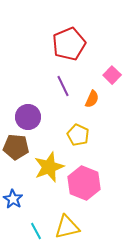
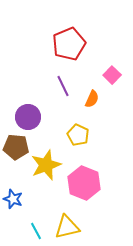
yellow star: moved 3 px left, 2 px up
blue star: rotated 12 degrees counterclockwise
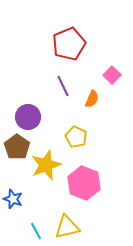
yellow pentagon: moved 2 px left, 2 px down
brown pentagon: moved 1 px right; rotated 30 degrees clockwise
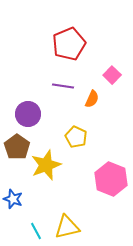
purple line: rotated 55 degrees counterclockwise
purple circle: moved 3 px up
pink hexagon: moved 27 px right, 4 px up
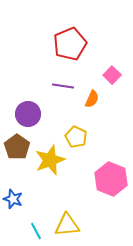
red pentagon: moved 1 px right
yellow star: moved 4 px right, 5 px up
yellow triangle: moved 2 px up; rotated 8 degrees clockwise
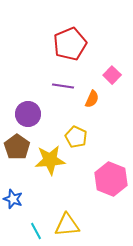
yellow star: rotated 16 degrees clockwise
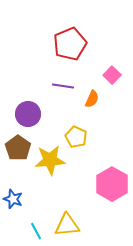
brown pentagon: moved 1 px right, 1 px down
pink hexagon: moved 1 px right, 5 px down; rotated 8 degrees clockwise
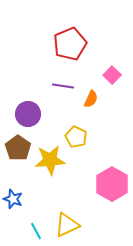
orange semicircle: moved 1 px left
yellow triangle: rotated 20 degrees counterclockwise
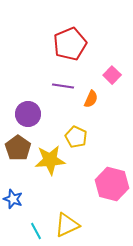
pink hexagon: rotated 16 degrees counterclockwise
